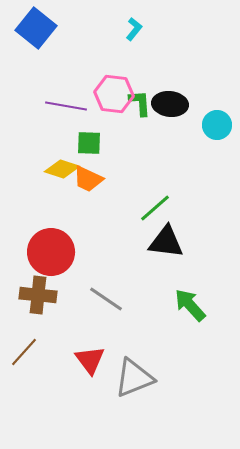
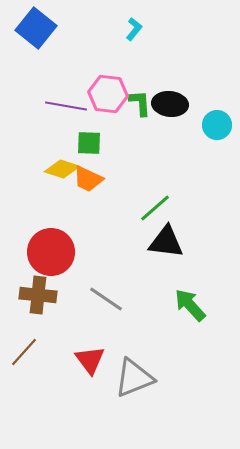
pink hexagon: moved 6 px left
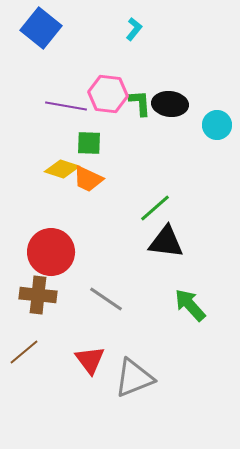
blue square: moved 5 px right
brown line: rotated 8 degrees clockwise
